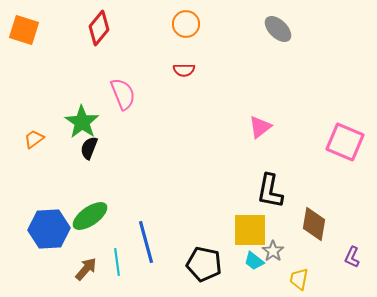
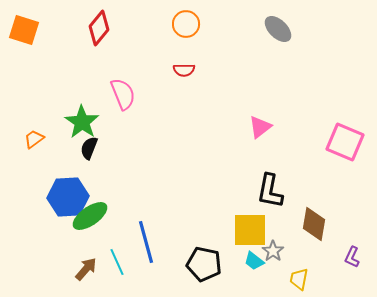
blue hexagon: moved 19 px right, 32 px up
cyan line: rotated 16 degrees counterclockwise
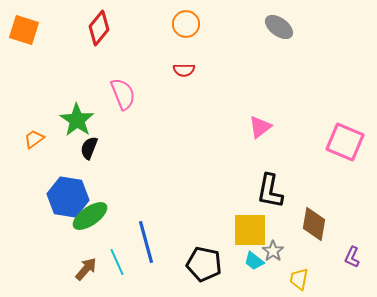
gray ellipse: moved 1 px right, 2 px up; rotated 8 degrees counterclockwise
green star: moved 5 px left, 2 px up
blue hexagon: rotated 12 degrees clockwise
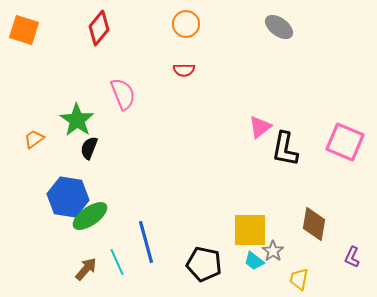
black L-shape: moved 15 px right, 42 px up
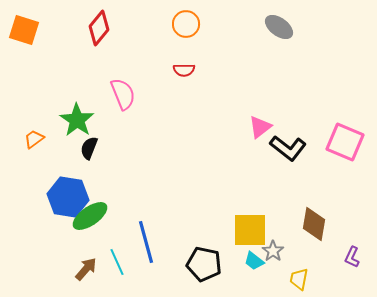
black L-shape: moved 3 px right, 1 px up; rotated 63 degrees counterclockwise
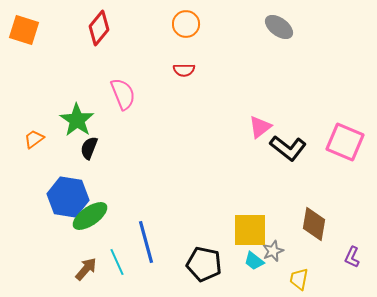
gray star: rotated 15 degrees clockwise
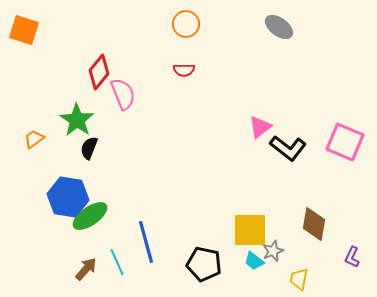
red diamond: moved 44 px down
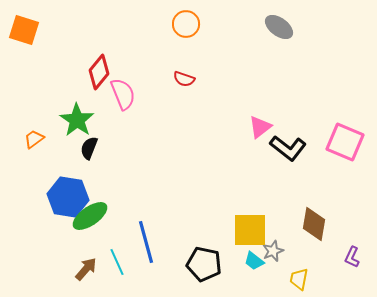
red semicircle: moved 9 px down; rotated 20 degrees clockwise
